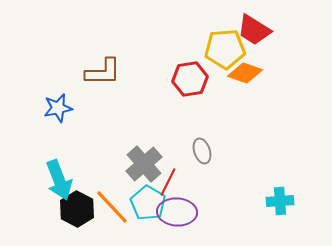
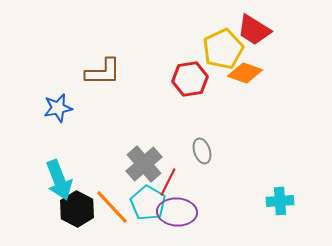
yellow pentagon: moved 2 px left; rotated 21 degrees counterclockwise
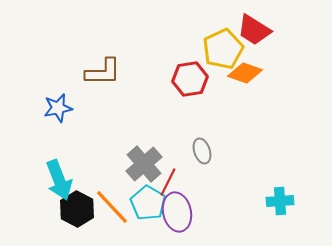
purple ellipse: rotated 75 degrees clockwise
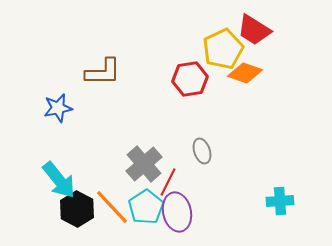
cyan arrow: rotated 18 degrees counterclockwise
cyan pentagon: moved 2 px left, 4 px down; rotated 8 degrees clockwise
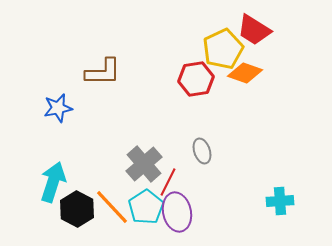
red hexagon: moved 6 px right
cyan arrow: moved 6 px left, 2 px down; rotated 123 degrees counterclockwise
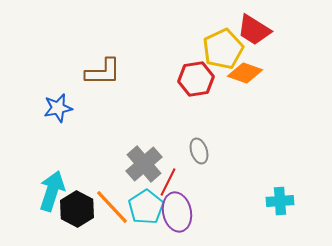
gray ellipse: moved 3 px left
cyan arrow: moved 1 px left, 9 px down
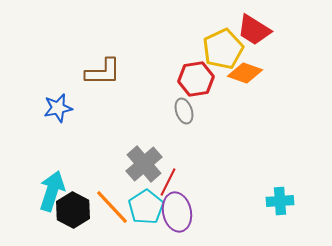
gray ellipse: moved 15 px left, 40 px up
black hexagon: moved 4 px left, 1 px down
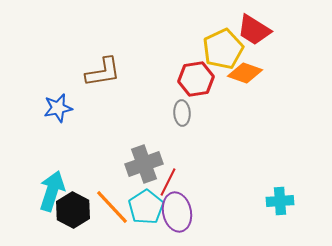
brown L-shape: rotated 9 degrees counterclockwise
gray ellipse: moved 2 px left, 2 px down; rotated 15 degrees clockwise
gray cross: rotated 21 degrees clockwise
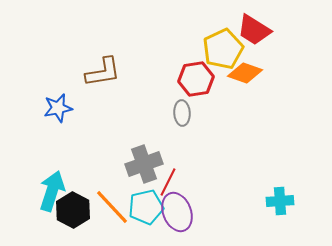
cyan pentagon: rotated 20 degrees clockwise
purple ellipse: rotated 9 degrees counterclockwise
